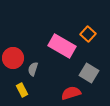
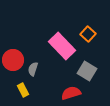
pink rectangle: rotated 16 degrees clockwise
red circle: moved 2 px down
gray square: moved 2 px left, 2 px up
yellow rectangle: moved 1 px right
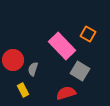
orange square: rotated 14 degrees counterclockwise
gray square: moved 7 px left
red semicircle: moved 5 px left
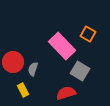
red circle: moved 2 px down
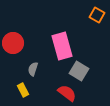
orange square: moved 9 px right, 19 px up
pink rectangle: rotated 28 degrees clockwise
red circle: moved 19 px up
gray square: moved 1 px left
red semicircle: moved 1 px right; rotated 54 degrees clockwise
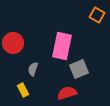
pink rectangle: rotated 28 degrees clockwise
gray square: moved 2 px up; rotated 36 degrees clockwise
red semicircle: rotated 54 degrees counterclockwise
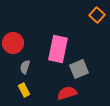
orange square: rotated 14 degrees clockwise
pink rectangle: moved 4 px left, 3 px down
gray semicircle: moved 8 px left, 2 px up
yellow rectangle: moved 1 px right
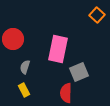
red circle: moved 4 px up
gray square: moved 3 px down
red semicircle: moved 1 px left; rotated 72 degrees counterclockwise
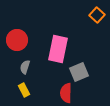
red circle: moved 4 px right, 1 px down
